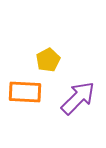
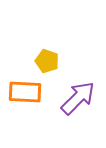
yellow pentagon: moved 1 px left, 1 px down; rotated 25 degrees counterclockwise
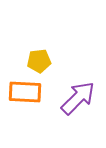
yellow pentagon: moved 8 px left; rotated 25 degrees counterclockwise
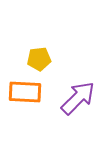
yellow pentagon: moved 2 px up
